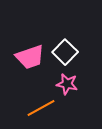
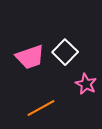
pink star: moved 19 px right; rotated 15 degrees clockwise
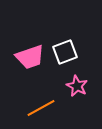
white square: rotated 25 degrees clockwise
pink star: moved 9 px left, 2 px down
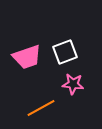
pink trapezoid: moved 3 px left
pink star: moved 4 px left, 2 px up; rotated 20 degrees counterclockwise
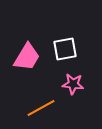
white square: moved 3 px up; rotated 10 degrees clockwise
pink trapezoid: rotated 40 degrees counterclockwise
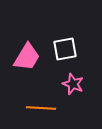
pink star: rotated 15 degrees clockwise
orange line: rotated 32 degrees clockwise
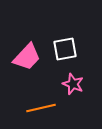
pink trapezoid: rotated 12 degrees clockwise
orange line: rotated 16 degrees counterclockwise
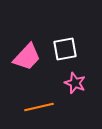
pink star: moved 2 px right, 1 px up
orange line: moved 2 px left, 1 px up
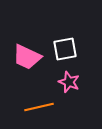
pink trapezoid: rotated 72 degrees clockwise
pink star: moved 6 px left, 1 px up
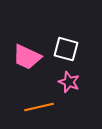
white square: moved 1 px right; rotated 25 degrees clockwise
